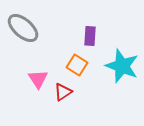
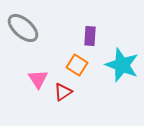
cyan star: moved 1 px up
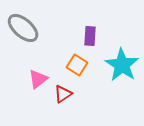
cyan star: rotated 12 degrees clockwise
pink triangle: rotated 25 degrees clockwise
red triangle: moved 2 px down
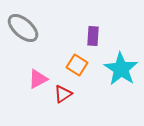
purple rectangle: moved 3 px right
cyan star: moved 1 px left, 4 px down
pink triangle: rotated 10 degrees clockwise
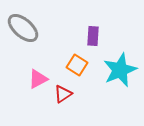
cyan star: moved 1 px left, 1 px down; rotated 16 degrees clockwise
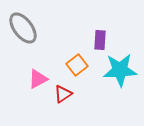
gray ellipse: rotated 12 degrees clockwise
purple rectangle: moved 7 px right, 4 px down
orange square: rotated 20 degrees clockwise
cyan star: rotated 20 degrees clockwise
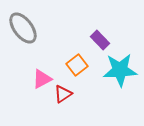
purple rectangle: rotated 48 degrees counterclockwise
pink triangle: moved 4 px right
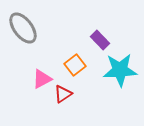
orange square: moved 2 px left
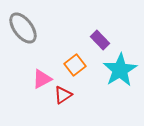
cyan star: rotated 28 degrees counterclockwise
red triangle: moved 1 px down
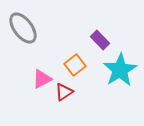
red triangle: moved 1 px right, 3 px up
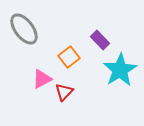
gray ellipse: moved 1 px right, 1 px down
orange square: moved 6 px left, 8 px up
red triangle: rotated 12 degrees counterclockwise
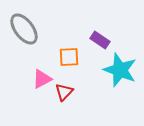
purple rectangle: rotated 12 degrees counterclockwise
orange square: rotated 35 degrees clockwise
cyan star: rotated 20 degrees counterclockwise
